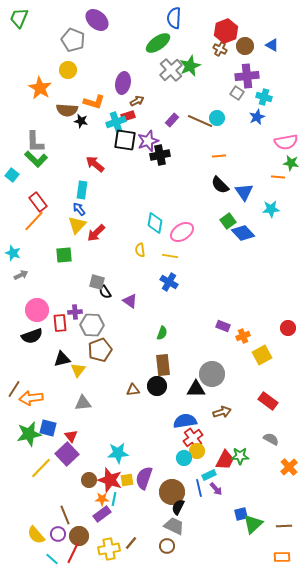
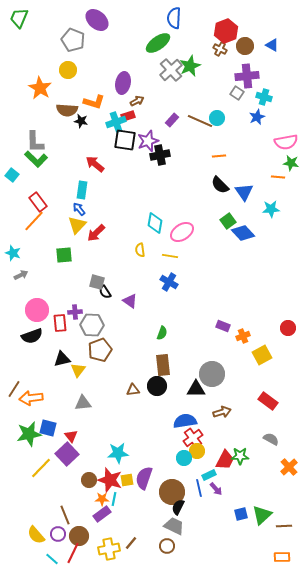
green triangle at (253, 524): moved 9 px right, 9 px up
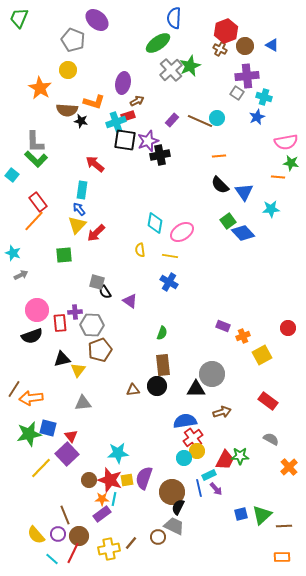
brown circle at (167, 546): moved 9 px left, 9 px up
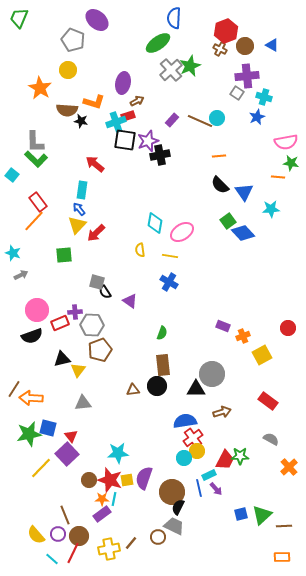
red rectangle at (60, 323): rotated 72 degrees clockwise
orange arrow at (31, 398): rotated 10 degrees clockwise
